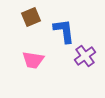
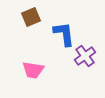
blue L-shape: moved 3 px down
pink trapezoid: moved 10 px down
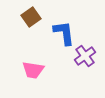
brown square: rotated 12 degrees counterclockwise
blue L-shape: moved 1 px up
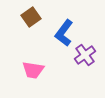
blue L-shape: rotated 136 degrees counterclockwise
purple cross: moved 1 px up
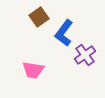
brown square: moved 8 px right
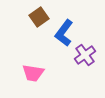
pink trapezoid: moved 3 px down
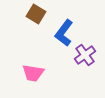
brown square: moved 3 px left, 3 px up; rotated 24 degrees counterclockwise
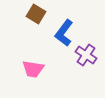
purple cross: moved 1 px right; rotated 20 degrees counterclockwise
pink trapezoid: moved 4 px up
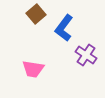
brown square: rotated 18 degrees clockwise
blue L-shape: moved 5 px up
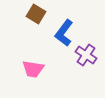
brown square: rotated 18 degrees counterclockwise
blue L-shape: moved 5 px down
